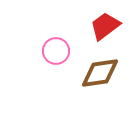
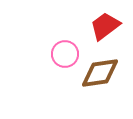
pink circle: moved 9 px right, 3 px down
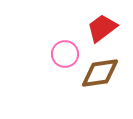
red trapezoid: moved 3 px left, 2 px down
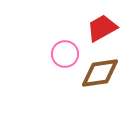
red trapezoid: rotated 8 degrees clockwise
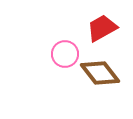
brown diamond: rotated 60 degrees clockwise
